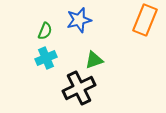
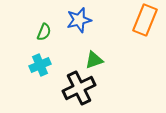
green semicircle: moved 1 px left, 1 px down
cyan cross: moved 6 px left, 7 px down
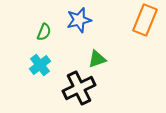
green triangle: moved 3 px right, 1 px up
cyan cross: rotated 15 degrees counterclockwise
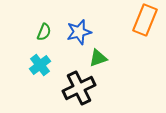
blue star: moved 12 px down
green triangle: moved 1 px right, 1 px up
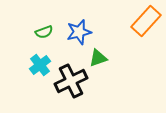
orange rectangle: moved 1 px right, 1 px down; rotated 20 degrees clockwise
green semicircle: rotated 48 degrees clockwise
black cross: moved 8 px left, 7 px up
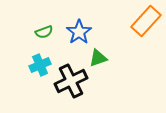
blue star: rotated 20 degrees counterclockwise
cyan cross: rotated 15 degrees clockwise
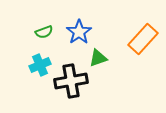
orange rectangle: moved 3 px left, 18 px down
black cross: rotated 16 degrees clockwise
